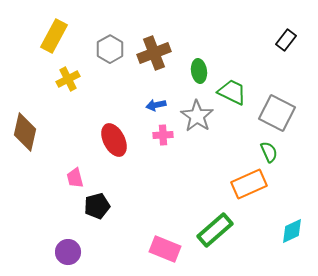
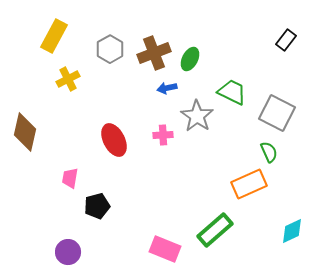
green ellipse: moved 9 px left, 12 px up; rotated 35 degrees clockwise
blue arrow: moved 11 px right, 17 px up
pink trapezoid: moved 5 px left; rotated 25 degrees clockwise
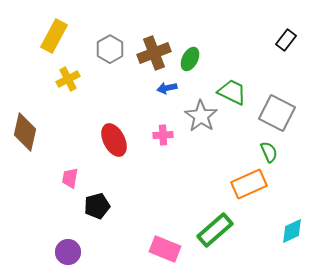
gray star: moved 4 px right
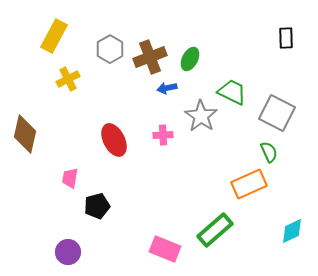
black rectangle: moved 2 px up; rotated 40 degrees counterclockwise
brown cross: moved 4 px left, 4 px down
brown diamond: moved 2 px down
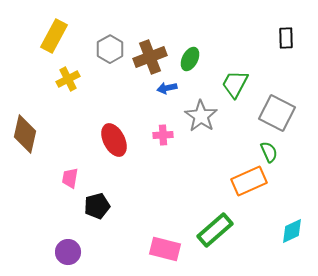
green trapezoid: moved 3 px right, 8 px up; rotated 88 degrees counterclockwise
orange rectangle: moved 3 px up
pink rectangle: rotated 8 degrees counterclockwise
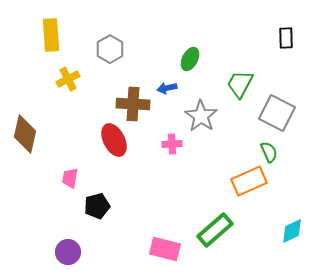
yellow rectangle: moved 3 px left, 1 px up; rotated 32 degrees counterclockwise
brown cross: moved 17 px left, 47 px down; rotated 24 degrees clockwise
green trapezoid: moved 5 px right
pink cross: moved 9 px right, 9 px down
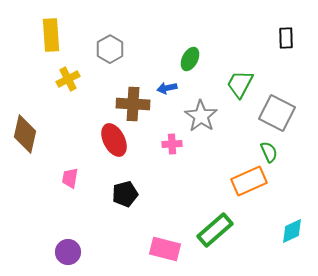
black pentagon: moved 28 px right, 12 px up
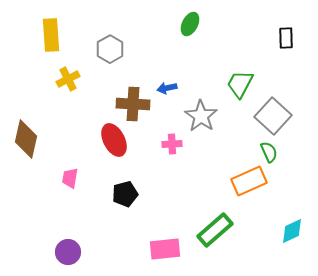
green ellipse: moved 35 px up
gray square: moved 4 px left, 3 px down; rotated 15 degrees clockwise
brown diamond: moved 1 px right, 5 px down
pink rectangle: rotated 20 degrees counterclockwise
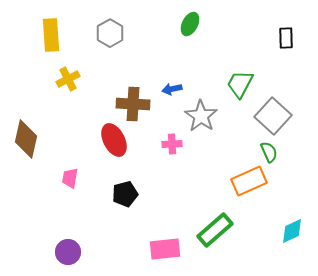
gray hexagon: moved 16 px up
blue arrow: moved 5 px right, 1 px down
